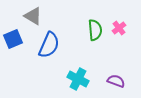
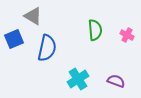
pink cross: moved 8 px right, 7 px down; rotated 24 degrees counterclockwise
blue square: moved 1 px right
blue semicircle: moved 2 px left, 3 px down; rotated 12 degrees counterclockwise
cyan cross: rotated 30 degrees clockwise
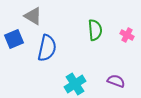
cyan cross: moved 3 px left, 5 px down
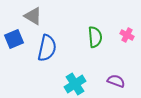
green semicircle: moved 7 px down
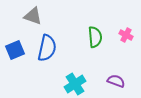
gray triangle: rotated 12 degrees counterclockwise
pink cross: moved 1 px left
blue square: moved 1 px right, 11 px down
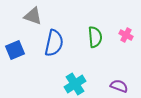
blue semicircle: moved 7 px right, 5 px up
purple semicircle: moved 3 px right, 5 px down
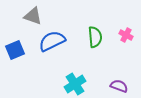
blue semicircle: moved 2 px left, 2 px up; rotated 128 degrees counterclockwise
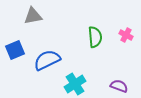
gray triangle: rotated 30 degrees counterclockwise
blue semicircle: moved 5 px left, 19 px down
